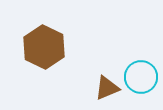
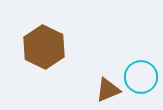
brown triangle: moved 1 px right, 2 px down
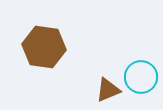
brown hexagon: rotated 18 degrees counterclockwise
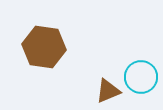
brown triangle: moved 1 px down
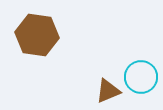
brown hexagon: moved 7 px left, 12 px up
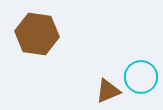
brown hexagon: moved 1 px up
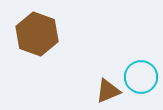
brown hexagon: rotated 12 degrees clockwise
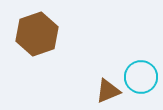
brown hexagon: rotated 21 degrees clockwise
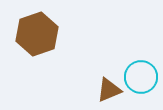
brown triangle: moved 1 px right, 1 px up
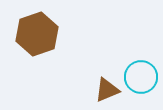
brown triangle: moved 2 px left
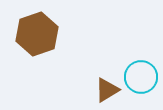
brown triangle: rotated 8 degrees counterclockwise
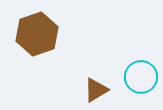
brown triangle: moved 11 px left
